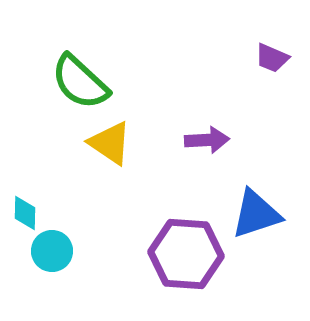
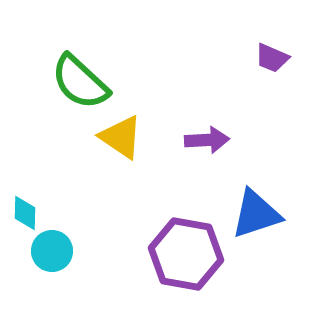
yellow triangle: moved 11 px right, 6 px up
purple hexagon: rotated 6 degrees clockwise
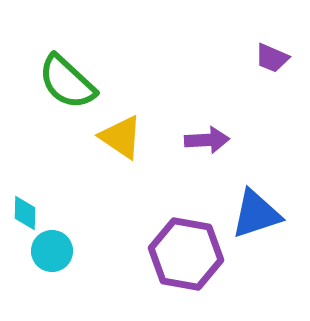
green semicircle: moved 13 px left
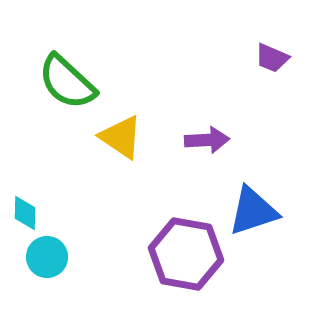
blue triangle: moved 3 px left, 3 px up
cyan circle: moved 5 px left, 6 px down
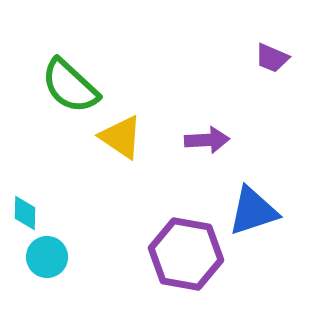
green semicircle: moved 3 px right, 4 px down
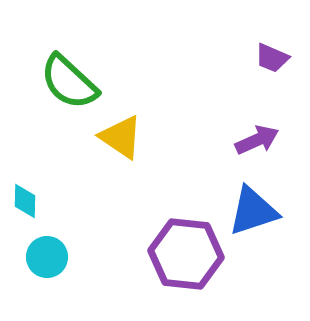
green semicircle: moved 1 px left, 4 px up
purple arrow: moved 50 px right; rotated 21 degrees counterclockwise
cyan diamond: moved 12 px up
purple hexagon: rotated 4 degrees counterclockwise
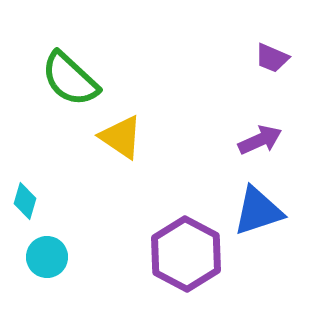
green semicircle: moved 1 px right, 3 px up
purple arrow: moved 3 px right
cyan diamond: rotated 15 degrees clockwise
blue triangle: moved 5 px right
purple hexagon: rotated 22 degrees clockwise
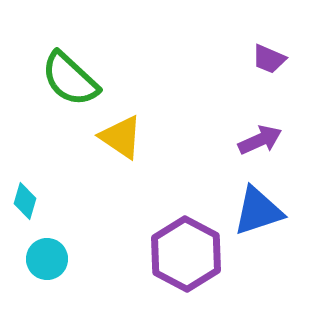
purple trapezoid: moved 3 px left, 1 px down
cyan circle: moved 2 px down
